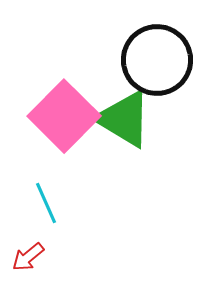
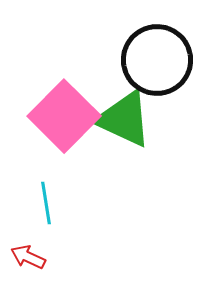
green triangle: rotated 6 degrees counterclockwise
cyan line: rotated 15 degrees clockwise
red arrow: rotated 64 degrees clockwise
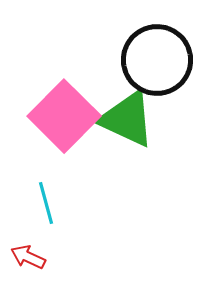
green triangle: moved 3 px right
cyan line: rotated 6 degrees counterclockwise
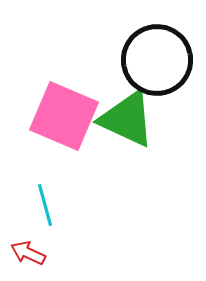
pink square: rotated 22 degrees counterclockwise
cyan line: moved 1 px left, 2 px down
red arrow: moved 4 px up
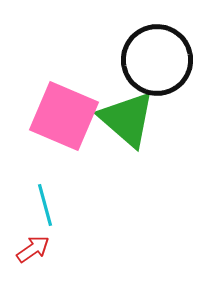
green triangle: rotated 16 degrees clockwise
red arrow: moved 5 px right, 4 px up; rotated 120 degrees clockwise
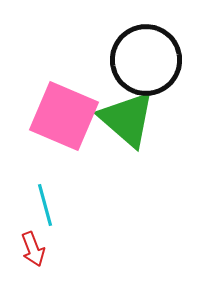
black circle: moved 11 px left
red arrow: rotated 104 degrees clockwise
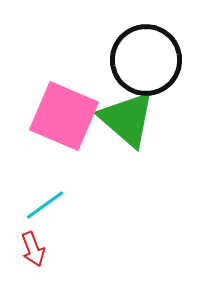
cyan line: rotated 69 degrees clockwise
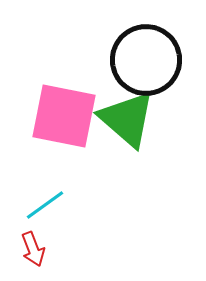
pink square: rotated 12 degrees counterclockwise
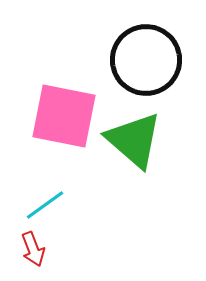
green triangle: moved 7 px right, 21 px down
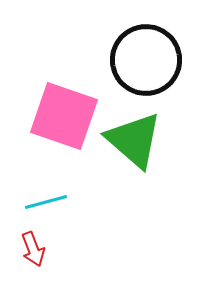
pink square: rotated 8 degrees clockwise
cyan line: moved 1 px right, 3 px up; rotated 21 degrees clockwise
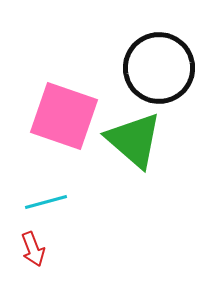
black circle: moved 13 px right, 8 px down
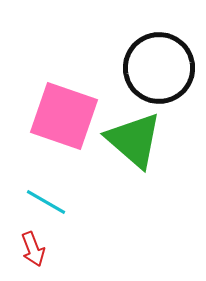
cyan line: rotated 45 degrees clockwise
